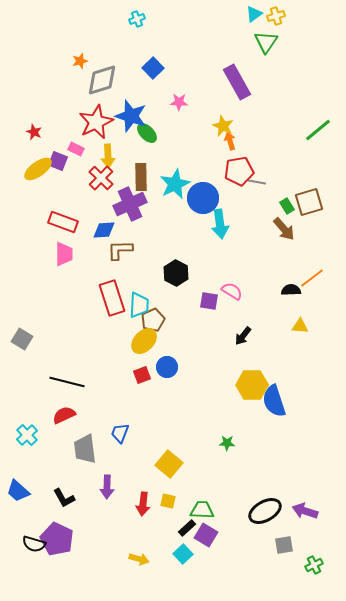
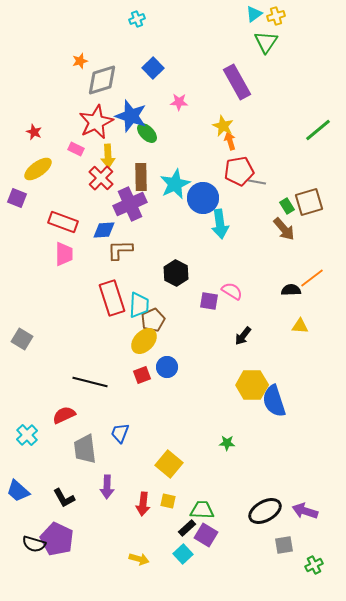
purple square at (58, 161): moved 41 px left, 37 px down
black line at (67, 382): moved 23 px right
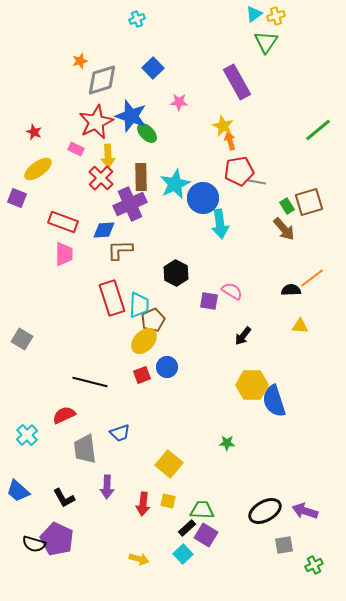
blue trapezoid at (120, 433): rotated 130 degrees counterclockwise
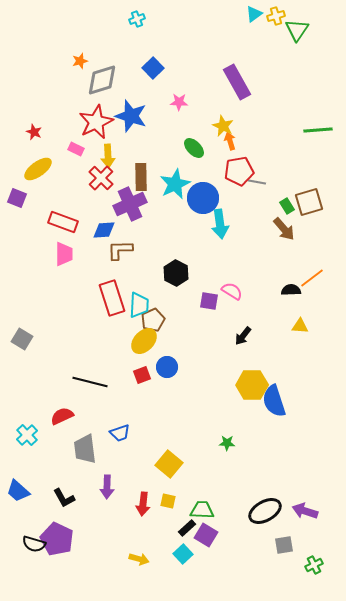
green triangle at (266, 42): moved 31 px right, 12 px up
green line at (318, 130): rotated 36 degrees clockwise
green ellipse at (147, 133): moved 47 px right, 15 px down
red semicircle at (64, 415): moved 2 px left, 1 px down
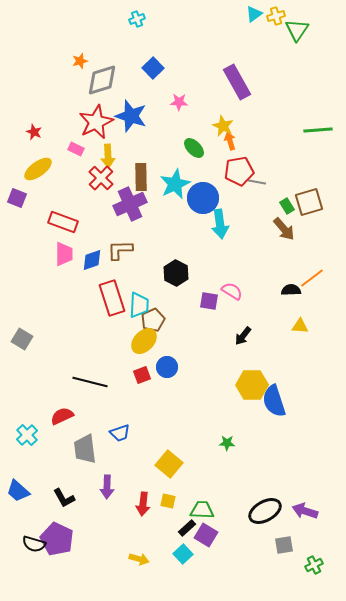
blue diamond at (104, 230): moved 12 px left, 30 px down; rotated 15 degrees counterclockwise
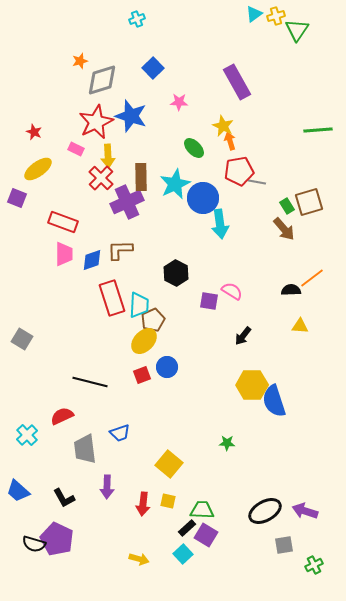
purple cross at (130, 204): moved 3 px left, 2 px up
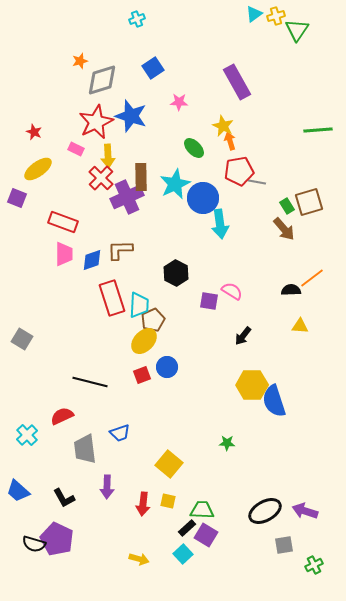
blue square at (153, 68): rotated 10 degrees clockwise
purple cross at (127, 202): moved 5 px up
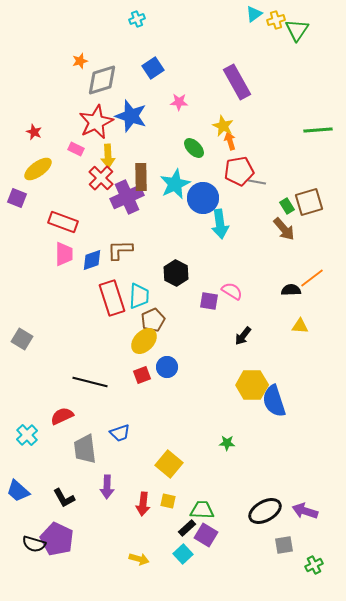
yellow cross at (276, 16): moved 4 px down
cyan trapezoid at (139, 305): moved 9 px up
